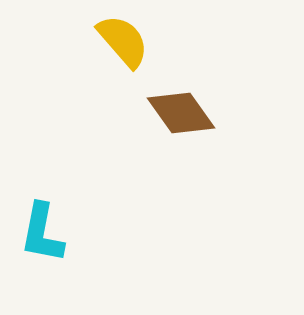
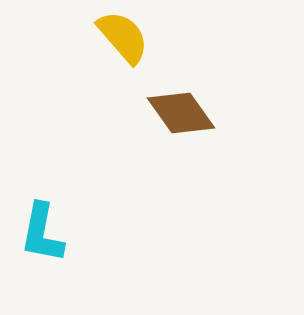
yellow semicircle: moved 4 px up
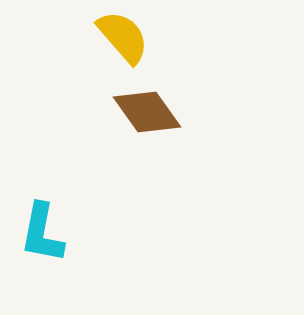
brown diamond: moved 34 px left, 1 px up
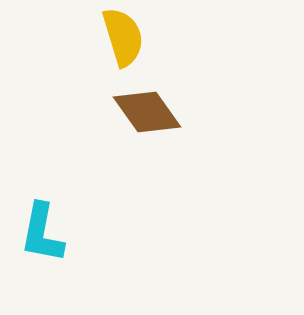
yellow semicircle: rotated 24 degrees clockwise
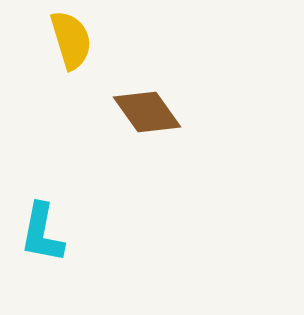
yellow semicircle: moved 52 px left, 3 px down
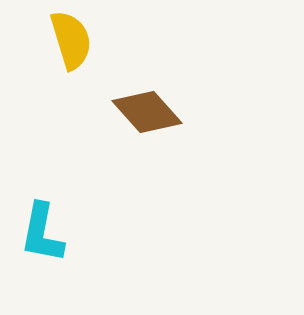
brown diamond: rotated 6 degrees counterclockwise
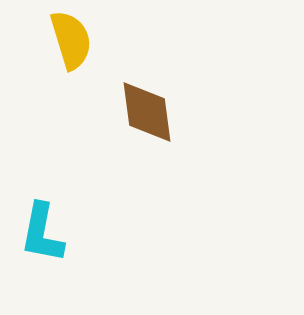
brown diamond: rotated 34 degrees clockwise
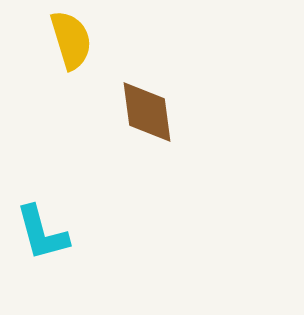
cyan L-shape: rotated 26 degrees counterclockwise
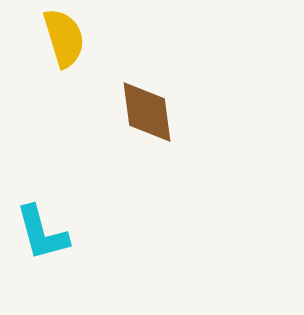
yellow semicircle: moved 7 px left, 2 px up
